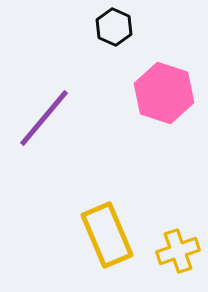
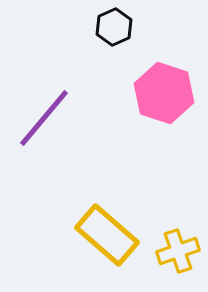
black hexagon: rotated 12 degrees clockwise
yellow rectangle: rotated 26 degrees counterclockwise
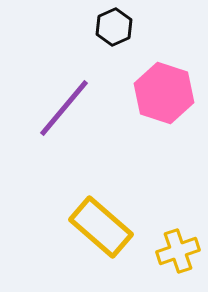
purple line: moved 20 px right, 10 px up
yellow rectangle: moved 6 px left, 8 px up
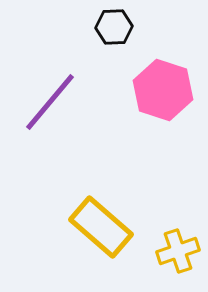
black hexagon: rotated 21 degrees clockwise
pink hexagon: moved 1 px left, 3 px up
purple line: moved 14 px left, 6 px up
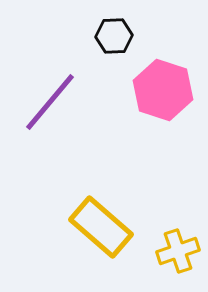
black hexagon: moved 9 px down
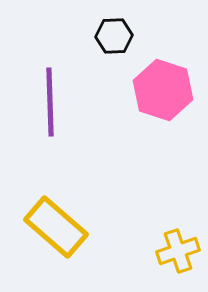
purple line: rotated 42 degrees counterclockwise
yellow rectangle: moved 45 px left
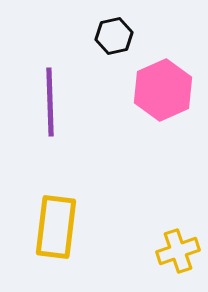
black hexagon: rotated 9 degrees counterclockwise
pink hexagon: rotated 18 degrees clockwise
yellow rectangle: rotated 56 degrees clockwise
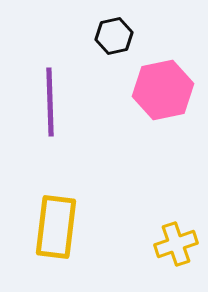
pink hexagon: rotated 12 degrees clockwise
yellow cross: moved 2 px left, 7 px up
